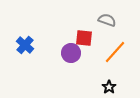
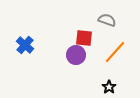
purple circle: moved 5 px right, 2 px down
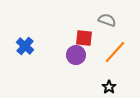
blue cross: moved 1 px down
